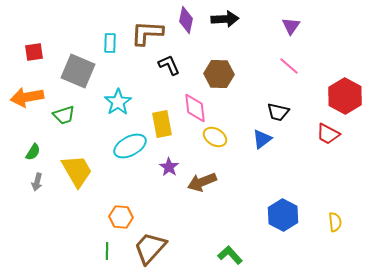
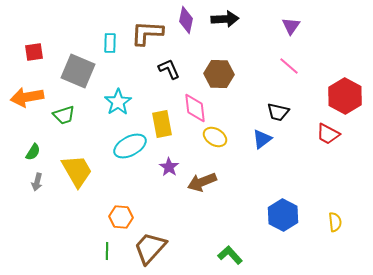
black L-shape: moved 4 px down
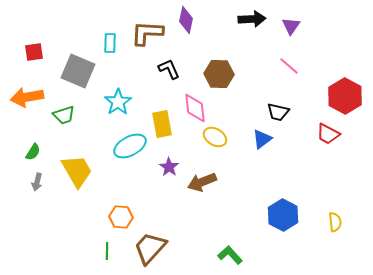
black arrow: moved 27 px right
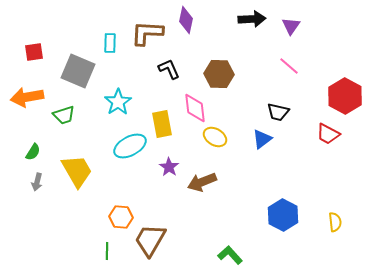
brown trapezoid: moved 8 px up; rotated 12 degrees counterclockwise
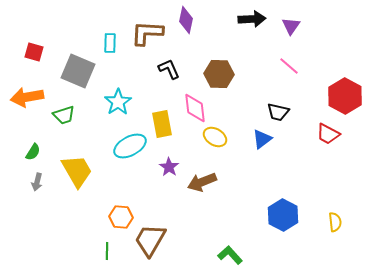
red square: rotated 24 degrees clockwise
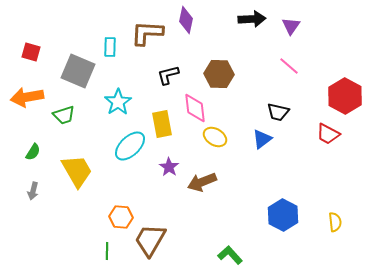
cyan rectangle: moved 4 px down
red square: moved 3 px left
black L-shape: moved 1 px left, 6 px down; rotated 80 degrees counterclockwise
cyan ellipse: rotated 16 degrees counterclockwise
gray arrow: moved 4 px left, 9 px down
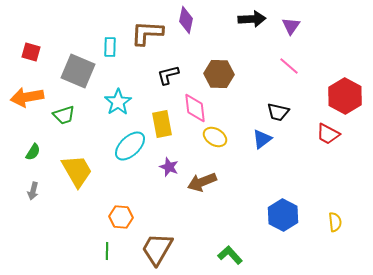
purple star: rotated 12 degrees counterclockwise
brown trapezoid: moved 7 px right, 9 px down
